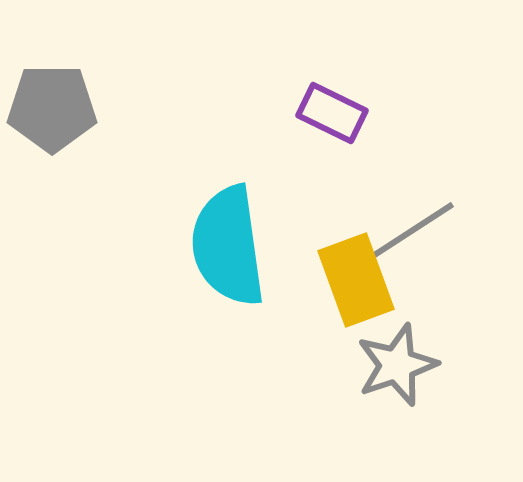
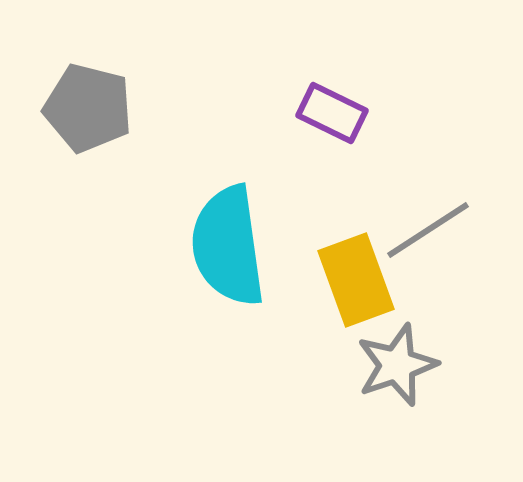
gray pentagon: moved 36 px right; rotated 14 degrees clockwise
gray line: moved 15 px right
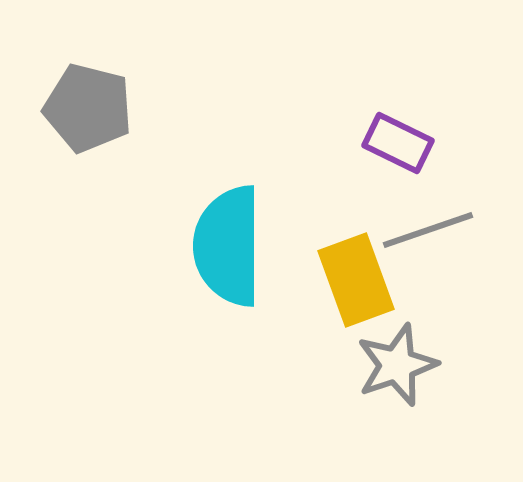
purple rectangle: moved 66 px right, 30 px down
gray line: rotated 14 degrees clockwise
cyan semicircle: rotated 8 degrees clockwise
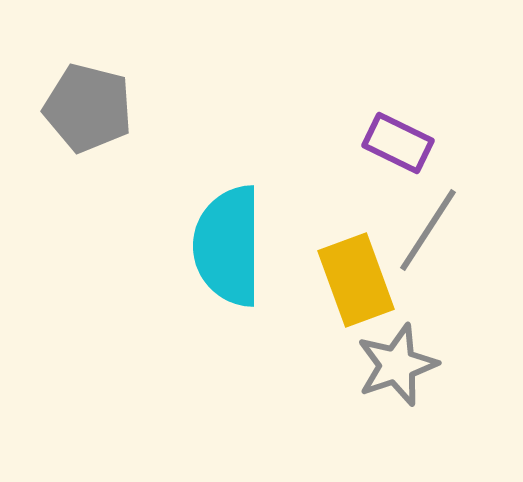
gray line: rotated 38 degrees counterclockwise
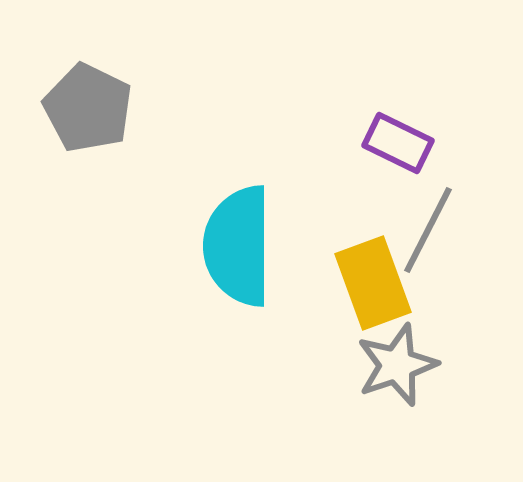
gray pentagon: rotated 12 degrees clockwise
gray line: rotated 6 degrees counterclockwise
cyan semicircle: moved 10 px right
yellow rectangle: moved 17 px right, 3 px down
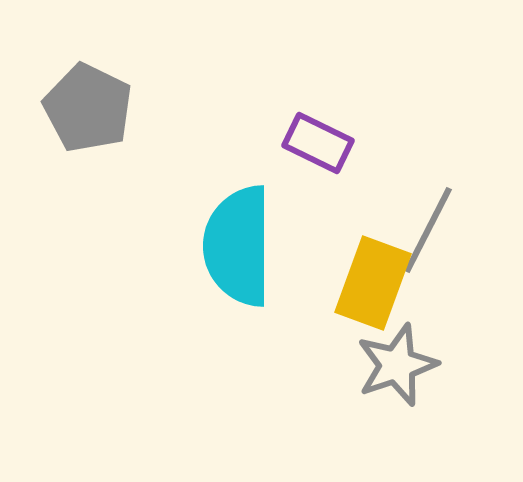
purple rectangle: moved 80 px left
yellow rectangle: rotated 40 degrees clockwise
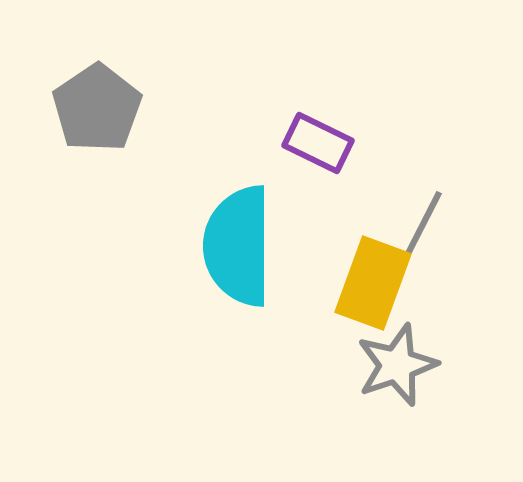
gray pentagon: moved 9 px right; rotated 12 degrees clockwise
gray line: moved 10 px left, 4 px down
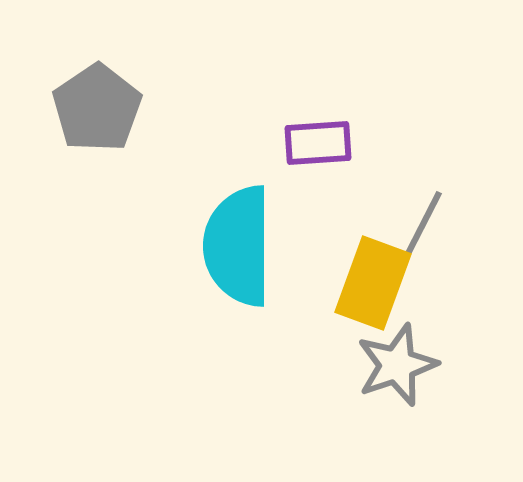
purple rectangle: rotated 30 degrees counterclockwise
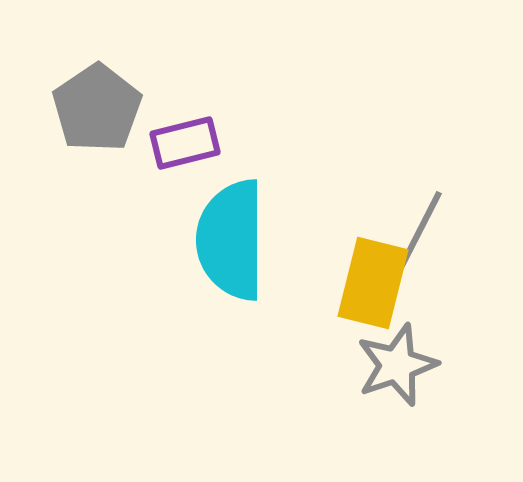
purple rectangle: moved 133 px left; rotated 10 degrees counterclockwise
cyan semicircle: moved 7 px left, 6 px up
yellow rectangle: rotated 6 degrees counterclockwise
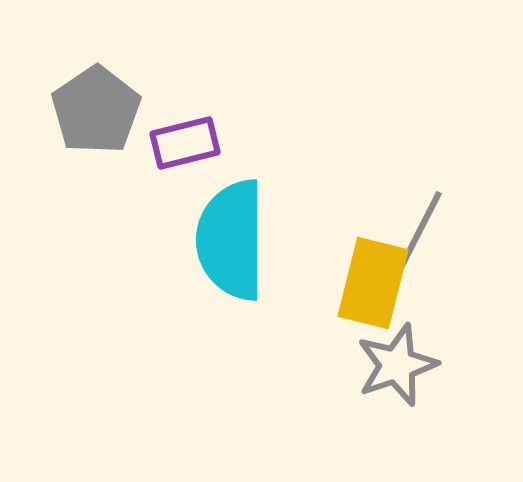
gray pentagon: moved 1 px left, 2 px down
